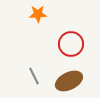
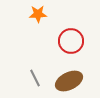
red circle: moved 3 px up
gray line: moved 1 px right, 2 px down
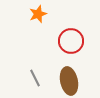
orange star: rotated 18 degrees counterclockwise
brown ellipse: rotated 76 degrees counterclockwise
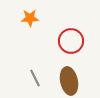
orange star: moved 8 px left, 4 px down; rotated 18 degrees clockwise
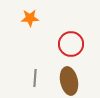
red circle: moved 3 px down
gray line: rotated 30 degrees clockwise
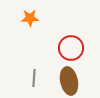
red circle: moved 4 px down
gray line: moved 1 px left
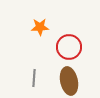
orange star: moved 10 px right, 9 px down
red circle: moved 2 px left, 1 px up
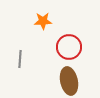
orange star: moved 3 px right, 6 px up
gray line: moved 14 px left, 19 px up
